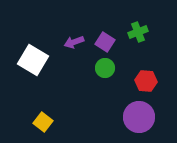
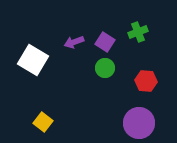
purple circle: moved 6 px down
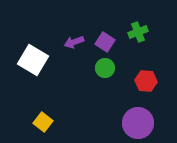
purple circle: moved 1 px left
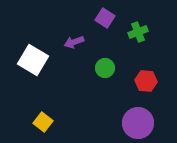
purple square: moved 24 px up
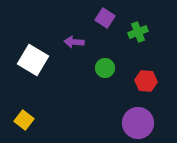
purple arrow: rotated 24 degrees clockwise
yellow square: moved 19 px left, 2 px up
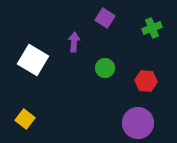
green cross: moved 14 px right, 4 px up
purple arrow: rotated 90 degrees clockwise
yellow square: moved 1 px right, 1 px up
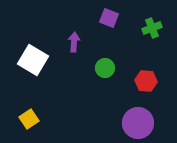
purple square: moved 4 px right; rotated 12 degrees counterclockwise
yellow square: moved 4 px right; rotated 18 degrees clockwise
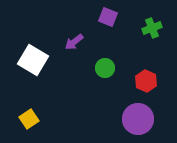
purple square: moved 1 px left, 1 px up
purple arrow: rotated 132 degrees counterclockwise
red hexagon: rotated 20 degrees clockwise
purple circle: moved 4 px up
